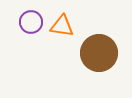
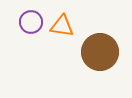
brown circle: moved 1 px right, 1 px up
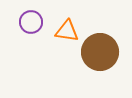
orange triangle: moved 5 px right, 5 px down
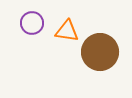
purple circle: moved 1 px right, 1 px down
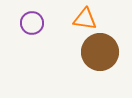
orange triangle: moved 18 px right, 12 px up
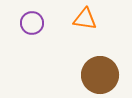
brown circle: moved 23 px down
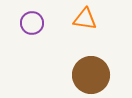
brown circle: moved 9 px left
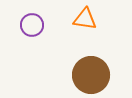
purple circle: moved 2 px down
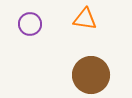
purple circle: moved 2 px left, 1 px up
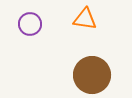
brown circle: moved 1 px right
